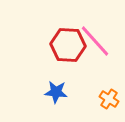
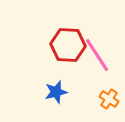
pink line: moved 2 px right, 14 px down; rotated 9 degrees clockwise
blue star: rotated 20 degrees counterclockwise
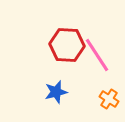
red hexagon: moved 1 px left
